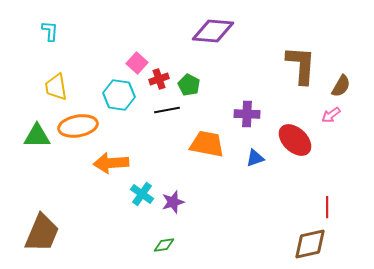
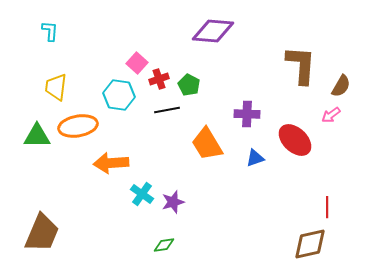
yellow trapezoid: rotated 16 degrees clockwise
orange trapezoid: rotated 132 degrees counterclockwise
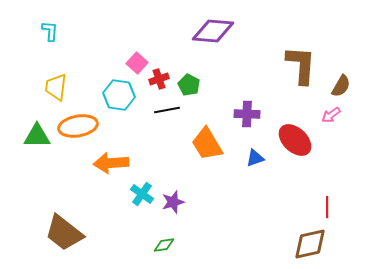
brown trapezoid: moved 22 px right; rotated 105 degrees clockwise
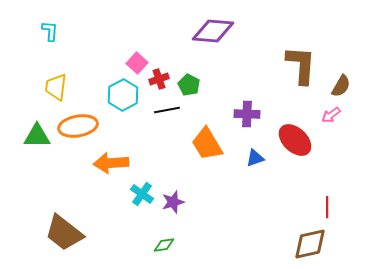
cyan hexagon: moved 4 px right; rotated 24 degrees clockwise
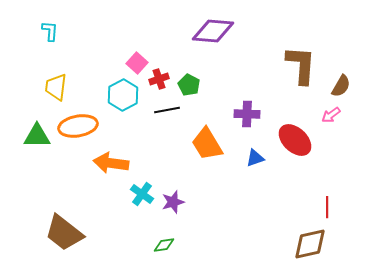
orange arrow: rotated 12 degrees clockwise
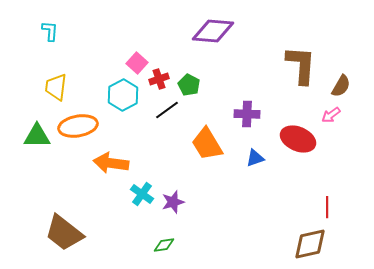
black line: rotated 25 degrees counterclockwise
red ellipse: moved 3 px right, 1 px up; rotated 20 degrees counterclockwise
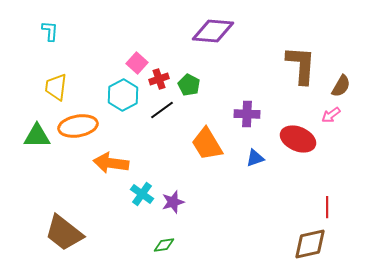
black line: moved 5 px left
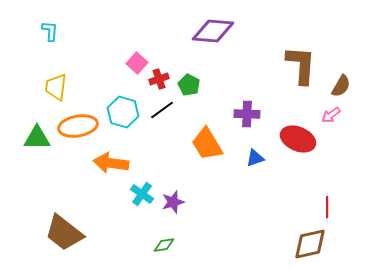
cyan hexagon: moved 17 px down; rotated 16 degrees counterclockwise
green triangle: moved 2 px down
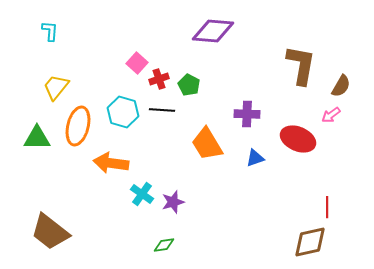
brown L-shape: rotated 6 degrees clockwise
yellow trapezoid: rotated 32 degrees clockwise
black line: rotated 40 degrees clockwise
orange ellipse: rotated 66 degrees counterclockwise
brown trapezoid: moved 14 px left, 1 px up
brown diamond: moved 2 px up
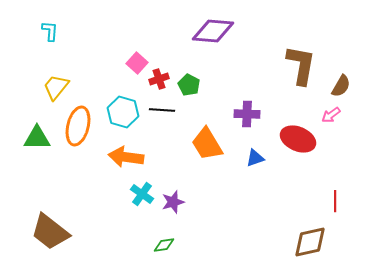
orange arrow: moved 15 px right, 6 px up
red line: moved 8 px right, 6 px up
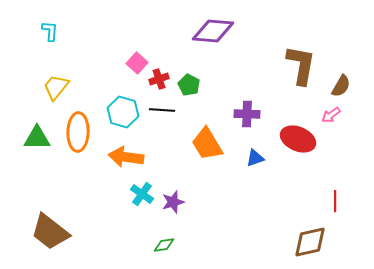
orange ellipse: moved 6 px down; rotated 12 degrees counterclockwise
